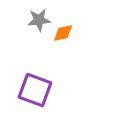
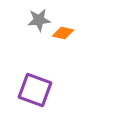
orange diamond: rotated 25 degrees clockwise
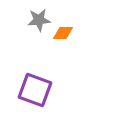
orange diamond: rotated 15 degrees counterclockwise
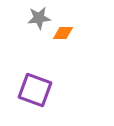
gray star: moved 2 px up
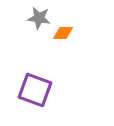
gray star: rotated 15 degrees clockwise
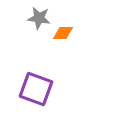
purple square: moved 1 px right, 1 px up
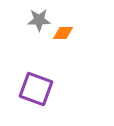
gray star: moved 2 px down; rotated 10 degrees counterclockwise
